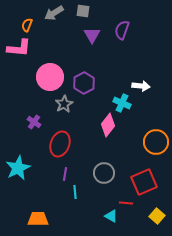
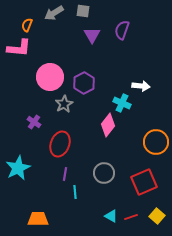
red line: moved 5 px right, 14 px down; rotated 24 degrees counterclockwise
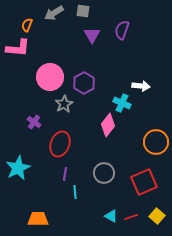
pink L-shape: moved 1 px left
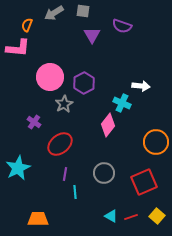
purple semicircle: moved 4 px up; rotated 90 degrees counterclockwise
red ellipse: rotated 30 degrees clockwise
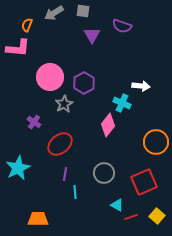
cyan triangle: moved 6 px right, 11 px up
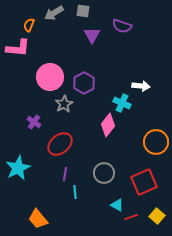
orange semicircle: moved 2 px right
orange trapezoid: rotated 130 degrees counterclockwise
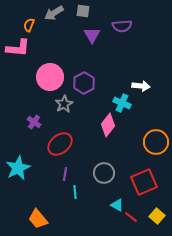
purple semicircle: rotated 24 degrees counterclockwise
red line: rotated 56 degrees clockwise
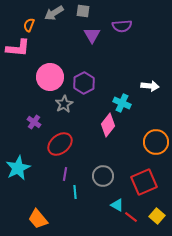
white arrow: moved 9 px right
gray circle: moved 1 px left, 3 px down
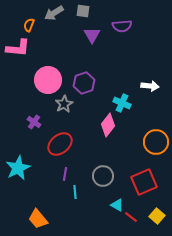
pink circle: moved 2 px left, 3 px down
purple hexagon: rotated 10 degrees clockwise
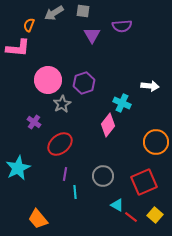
gray star: moved 2 px left
yellow square: moved 2 px left, 1 px up
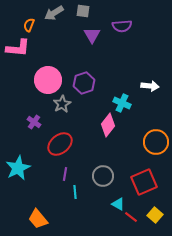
cyan triangle: moved 1 px right, 1 px up
